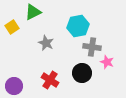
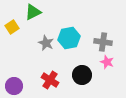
cyan hexagon: moved 9 px left, 12 px down
gray cross: moved 11 px right, 5 px up
black circle: moved 2 px down
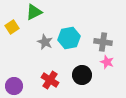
green triangle: moved 1 px right
gray star: moved 1 px left, 1 px up
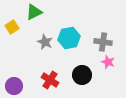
pink star: moved 1 px right
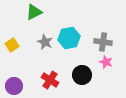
yellow square: moved 18 px down
pink star: moved 2 px left
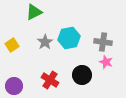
gray star: rotated 14 degrees clockwise
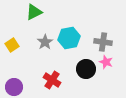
black circle: moved 4 px right, 6 px up
red cross: moved 2 px right
purple circle: moved 1 px down
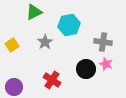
cyan hexagon: moved 13 px up
pink star: moved 2 px down
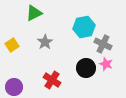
green triangle: moved 1 px down
cyan hexagon: moved 15 px right, 2 px down
gray cross: moved 2 px down; rotated 18 degrees clockwise
black circle: moved 1 px up
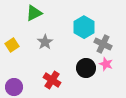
cyan hexagon: rotated 20 degrees counterclockwise
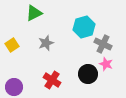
cyan hexagon: rotated 15 degrees clockwise
gray star: moved 1 px right, 1 px down; rotated 14 degrees clockwise
black circle: moved 2 px right, 6 px down
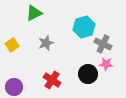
pink star: rotated 16 degrees counterclockwise
